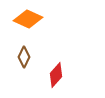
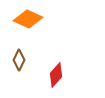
brown diamond: moved 5 px left, 3 px down
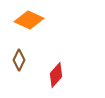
orange diamond: moved 1 px right, 1 px down
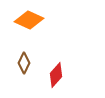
brown diamond: moved 5 px right, 3 px down
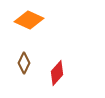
red diamond: moved 1 px right, 2 px up
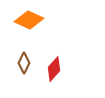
red diamond: moved 3 px left, 4 px up
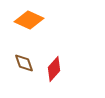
brown diamond: rotated 45 degrees counterclockwise
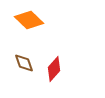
orange diamond: rotated 20 degrees clockwise
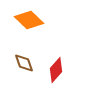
red diamond: moved 2 px right, 1 px down
